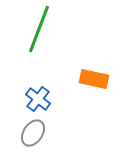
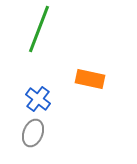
orange rectangle: moved 4 px left
gray ellipse: rotated 12 degrees counterclockwise
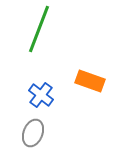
orange rectangle: moved 2 px down; rotated 8 degrees clockwise
blue cross: moved 3 px right, 4 px up
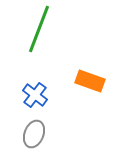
blue cross: moved 6 px left
gray ellipse: moved 1 px right, 1 px down
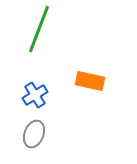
orange rectangle: rotated 8 degrees counterclockwise
blue cross: rotated 20 degrees clockwise
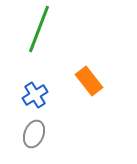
orange rectangle: moved 1 px left; rotated 40 degrees clockwise
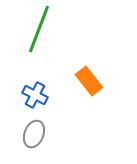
blue cross: rotated 30 degrees counterclockwise
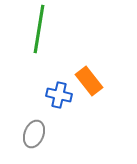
green line: rotated 12 degrees counterclockwise
blue cross: moved 24 px right; rotated 15 degrees counterclockwise
